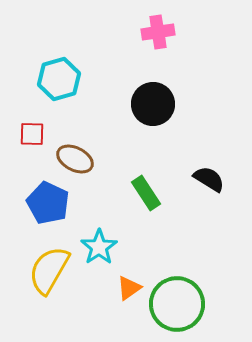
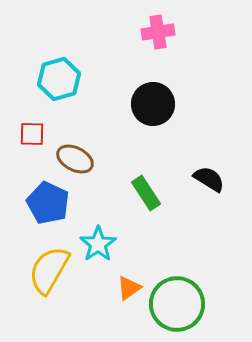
cyan star: moved 1 px left, 3 px up
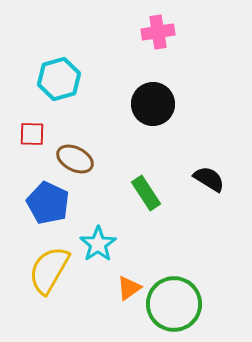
green circle: moved 3 px left
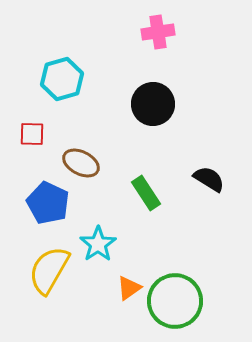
cyan hexagon: moved 3 px right
brown ellipse: moved 6 px right, 4 px down
green circle: moved 1 px right, 3 px up
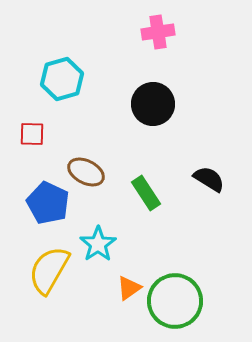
brown ellipse: moved 5 px right, 9 px down
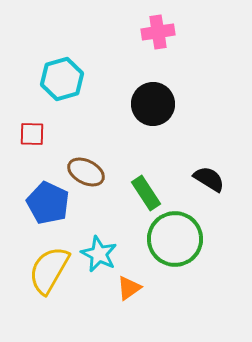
cyan star: moved 1 px right, 10 px down; rotated 12 degrees counterclockwise
green circle: moved 62 px up
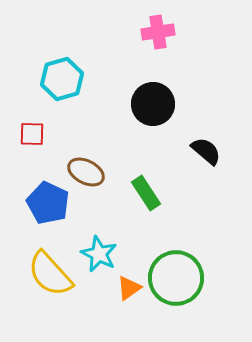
black semicircle: moved 3 px left, 28 px up; rotated 8 degrees clockwise
green circle: moved 1 px right, 39 px down
yellow semicircle: moved 1 px right, 4 px down; rotated 72 degrees counterclockwise
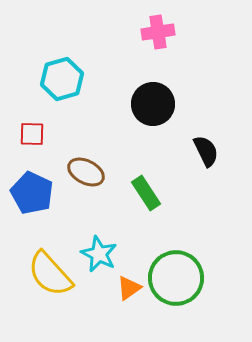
black semicircle: rotated 24 degrees clockwise
blue pentagon: moved 16 px left, 10 px up
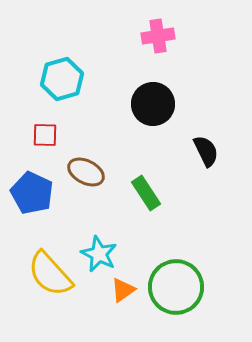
pink cross: moved 4 px down
red square: moved 13 px right, 1 px down
green circle: moved 9 px down
orange triangle: moved 6 px left, 2 px down
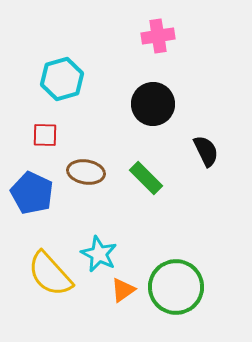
brown ellipse: rotated 18 degrees counterclockwise
green rectangle: moved 15 px up; rotated 12 degrees counterclockwise
